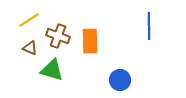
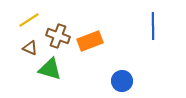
blue line: moved 4 px right
orange rectangle: rotated 70 degrees clockwise
green triangle: moved 2 px left, 1 px up
blue circle: moved 2 px right, 1 px down
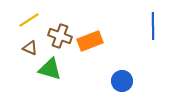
brown cross: moved 2 px right
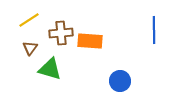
blue line: moved 1 px right, 4 px down
brown cross: moved 1 px right, 3 px up; rotated 25 degrees counterclockwise
orange rectangle: rotated 25 degrees clockwise
brown triangle: rotated 42 degrees clockwise
blue circle: moved 2 px left
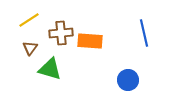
blue line: moved 10 px left, 3 px down; rotated 12 degrees counterclockwise
blue circle: moved 8 px right, 1 px up
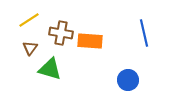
brown cross: rotated 15 degrees clockwise
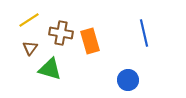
orange rectangle: rotated 70 degrees clockwise
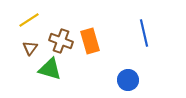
brown cross: moved 8 px down; rotated 10 degrees clockwise
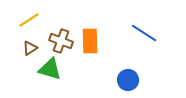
blue line: rotated 44 degrees counterclockwise
orange rectangle: rotated 15 degrees clockwise
brown triangle: rotated 21 degrees clockwise
